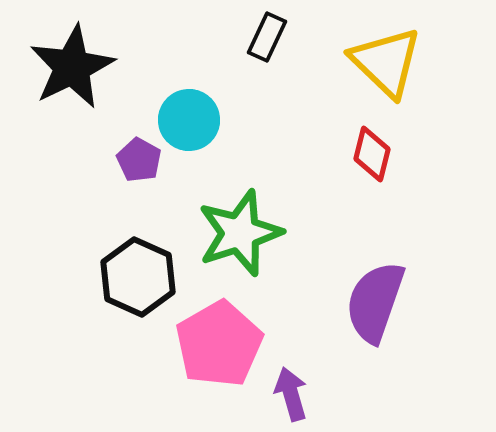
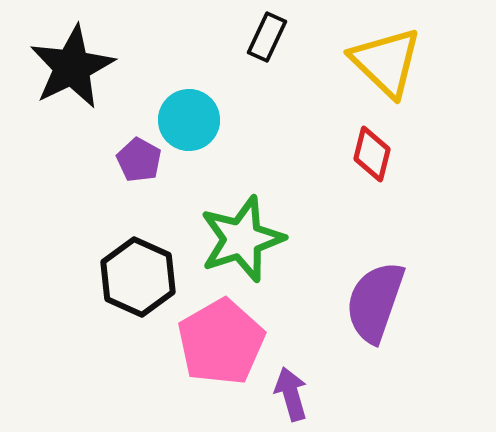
green star: moved 2 px right, 6 px down
pink pentagon: moved 2 px right, 2 px up
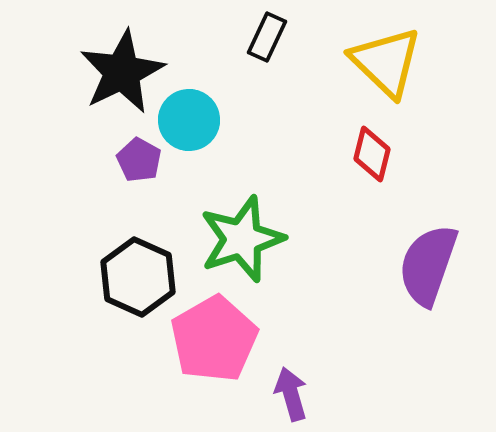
black star: moved 50 px right, 5 px down
purple semicircle: moved 53 px right, 37 px up
pink pentagon: moved 7 px left, 3 px up
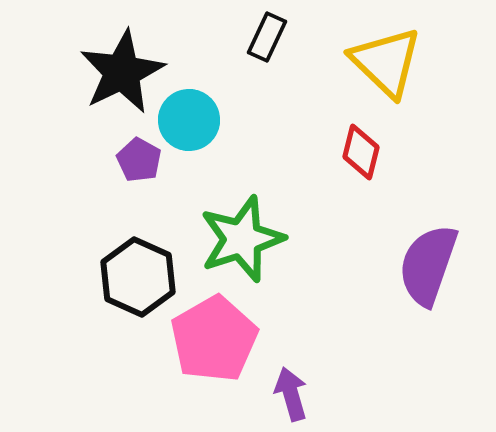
red diamond: moved 11 px left, 2 px up
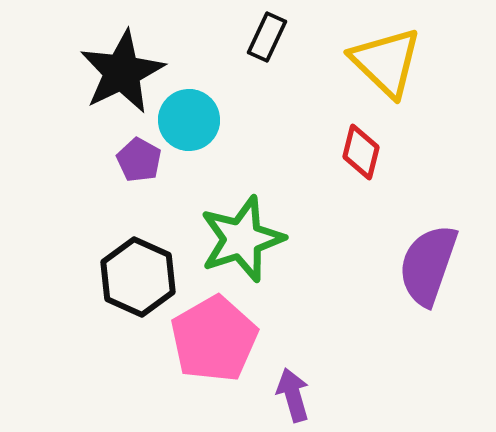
purple arrow: moved 2 px right, 1 px down
